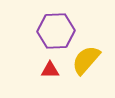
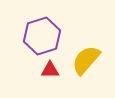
purple hexagon: moved 14 px left, 5 px down; rotated 15 degrees counterclockwise
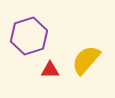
purple hexagon: moved 13 px left
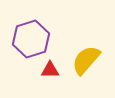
purple hexagon: moved 2 px right, 3 px down
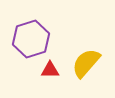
yellow semicircle: moved 3 px down
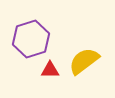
yellow semicircle: moved 2 px left, 2 px up; rotated 12 degrees clockwise
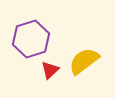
red triangle: rotated 42 degrees counterclockwise
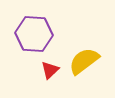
purple hexagon: moved 3 px right, 5 px up; rotated 21 degrees clockwise
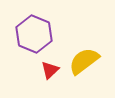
purple hexagon: rotated 18 degrees clockwise
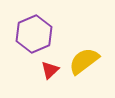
purple hexagon: rotated 15 degrees clockwise
